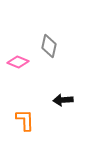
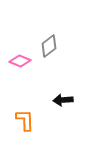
gray diamond: rotated 40 degrees clockwise
pink diamond: moved 2 px right, 1 px up
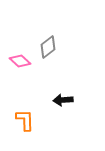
gray diamond: moved 1 px left, 1 px down
pink diamond: rotated 20 degrees clockwise
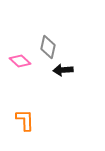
gray diamond: rotated 40 degrees counterclockwise
black arrow: moved 30 px up
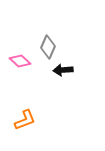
gray diamond: rotated 10 degrees clockwise
orange L-shape: rotated 70 degrees clockwise
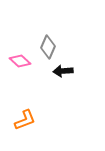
black arrow: moved 1 px down
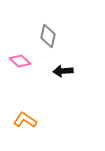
gray diamond: moved 11 px up; rotated 10 degrees counterclockwise
orange L-shape: rotated 125 degrees counterclockwise
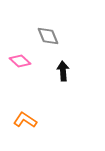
gray diamond: rotated 35 degrees counterclockwise
black arrow: rotated 90 degrees clockwise
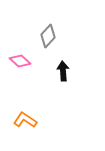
gray diamond: rotated 65 degrees clockwise
